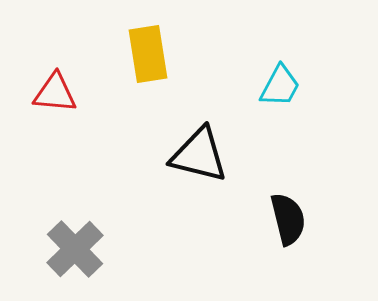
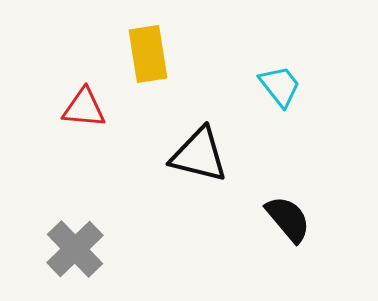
cyan trapezoid: rotated 66 degrees counterclockwise
red triangle: moved 29 px right, 15 px down
black semicircle: rotated 26 degrees counterclockwise
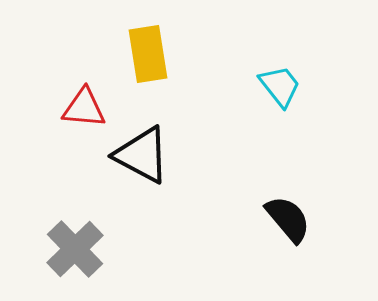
black triangle: moved 57 px left; rotated 14 degrees clockwise
